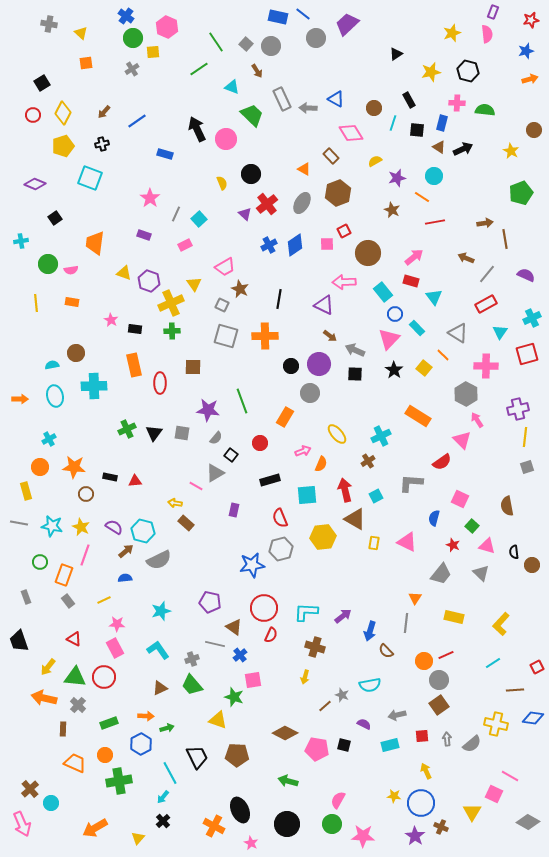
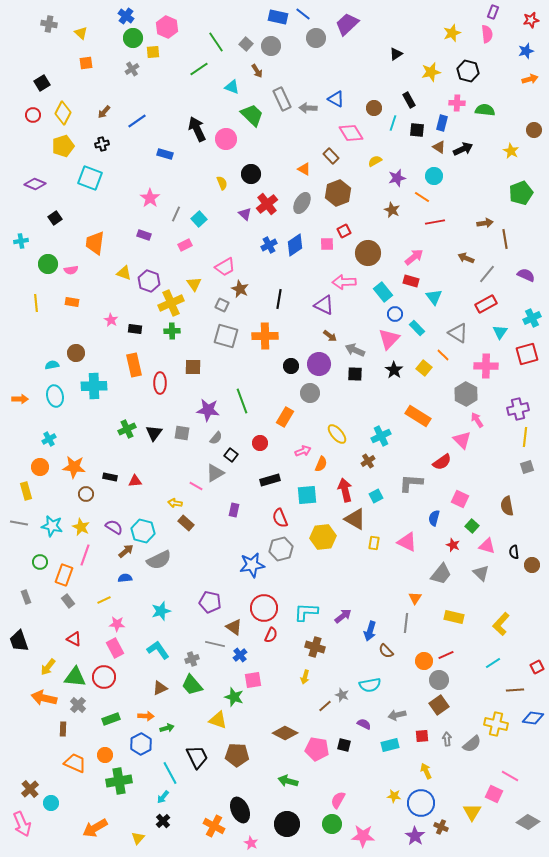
green rectangle at (109, 723): moved 2 px right, 4 px up
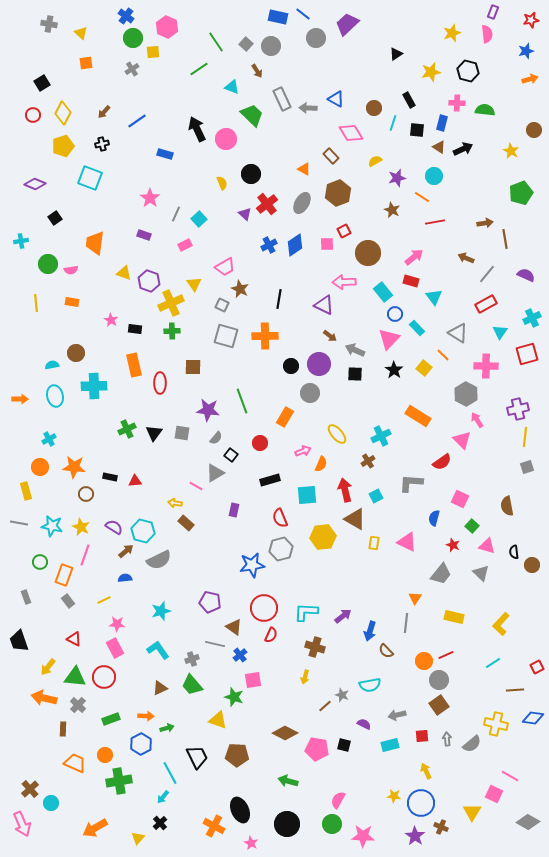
black cross at (163, 821): moved 3 px left, 2 px down
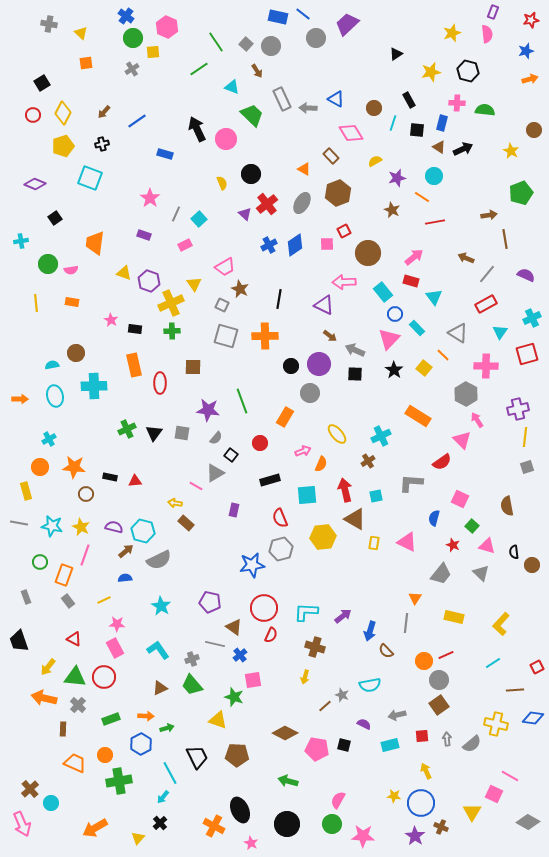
brown arrow at (485, 223): moved 4 px right, 8 px up
cyan square at (376, 496): rotated 16 degrees clockwise
purple semicircle at (114, 527): rotated 18 degrees counterclockwise
cyan star at (161, 611): moved 5 px up; rotated 24 degrees counterclockwise
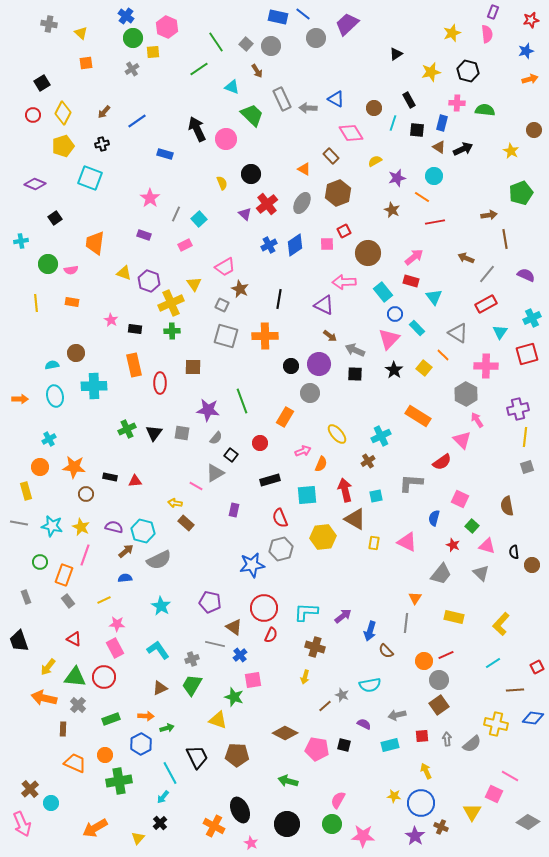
green trapezoid at (192, 685): rotated 70 degrees clockwise
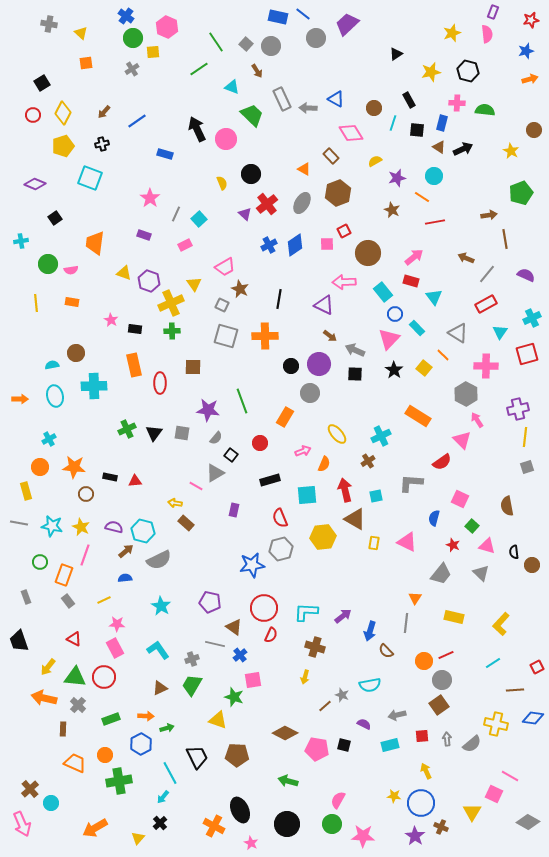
orange semicircle at (321, 464): moved 3 px right
gray circle at (439, 680): moved 3 px right
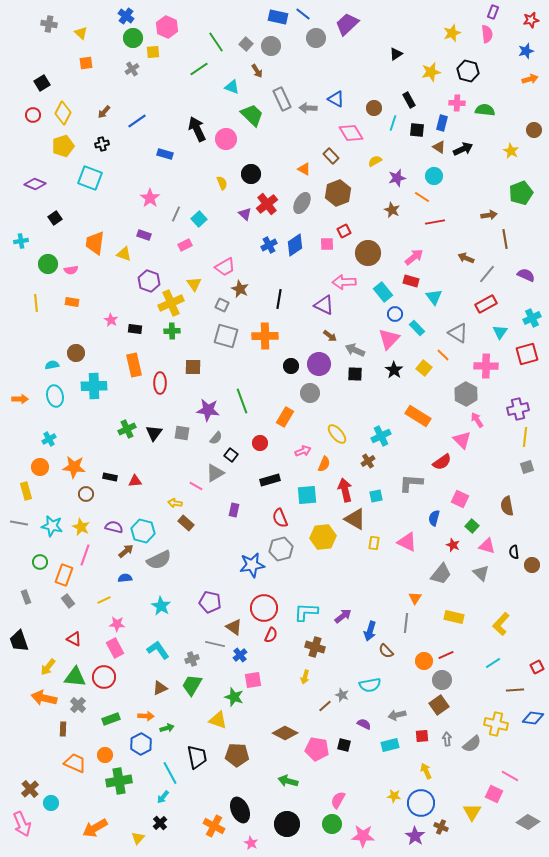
yellow triangle at (124, 273): moved 19 px up
black trapezoid at (197, 757): rotated 15 degrees clockwise
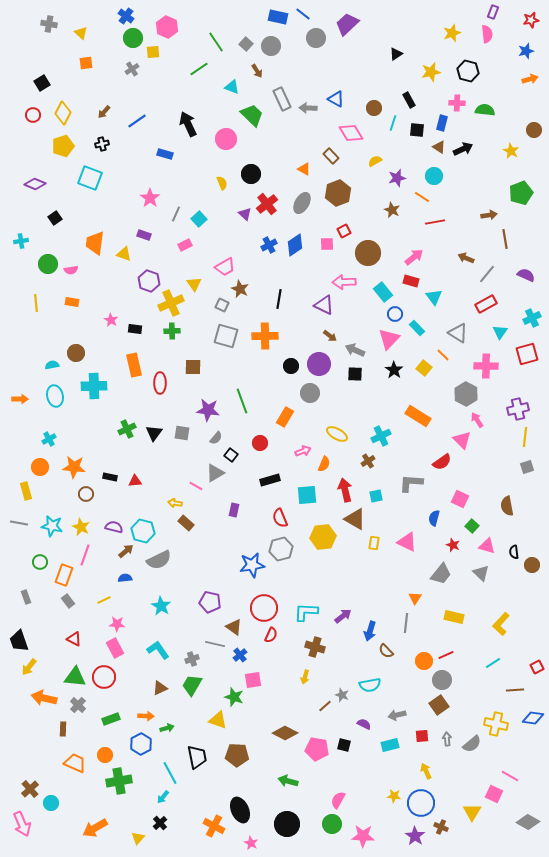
black arrow at (197, 129): moved 9 px left, 5 px up
yellow ellipse at (337, 434): rotated 20 degrees counterclockwise
yellow arrow at (48, 667): moved 19 px left
